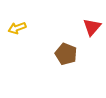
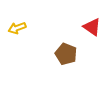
red triangle: rotated 36 degrees counterclockwise
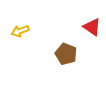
yellow arrow: moved 3 px right, 3 px down
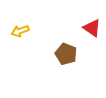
red triangle: moved 1 px down
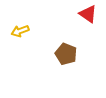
red triangle: moved 4 px left, 14 px up
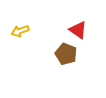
red triangle: moved 10 px left, 16 px down
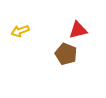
red triangle: rotated 48 degrees counterclockwise
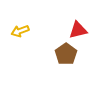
brown pentagon: rotated 15 degrees clockwise
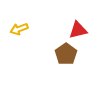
yellow arrow: moved 1 px left, 2 px up
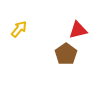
yellow arrow: rotated 150 degrees clockwise
